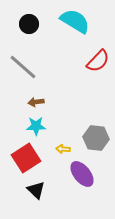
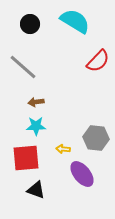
black circle: moved 1 px right
red square: rotated 28 degrees clockwise
black triangle: rotated 24 degrees counterclockwise
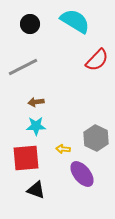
red semicircle: moved 1 px left, 1 px up
gray line: rotated 68 degrees counterclockwise
gray hexagon: rotated 20 degrees clockwise
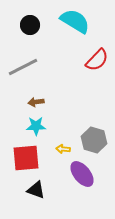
black circle: moved 1 px down
gray hexagon: moved 2 px left, 2 px down; rotated 10 degrees counterclockwise
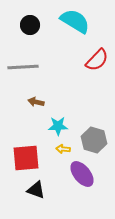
gray line: rotated 24 degrees clockwise
brown arrow: rotated 21 degrees clockwise
cyan star: moved 22 px right
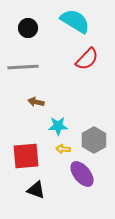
black circle: moved 2 px left, 3 px down
red semicircle: moved 10 px left, 1 px up
gray hexagon: rotated 15 degrees clockwise
red square: moved 2 px up
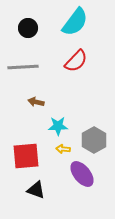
cyan semicircle: moved 1 px down; rotated 96 degrees clockwise
red semicircle: moved 11 px left, 2 px down
